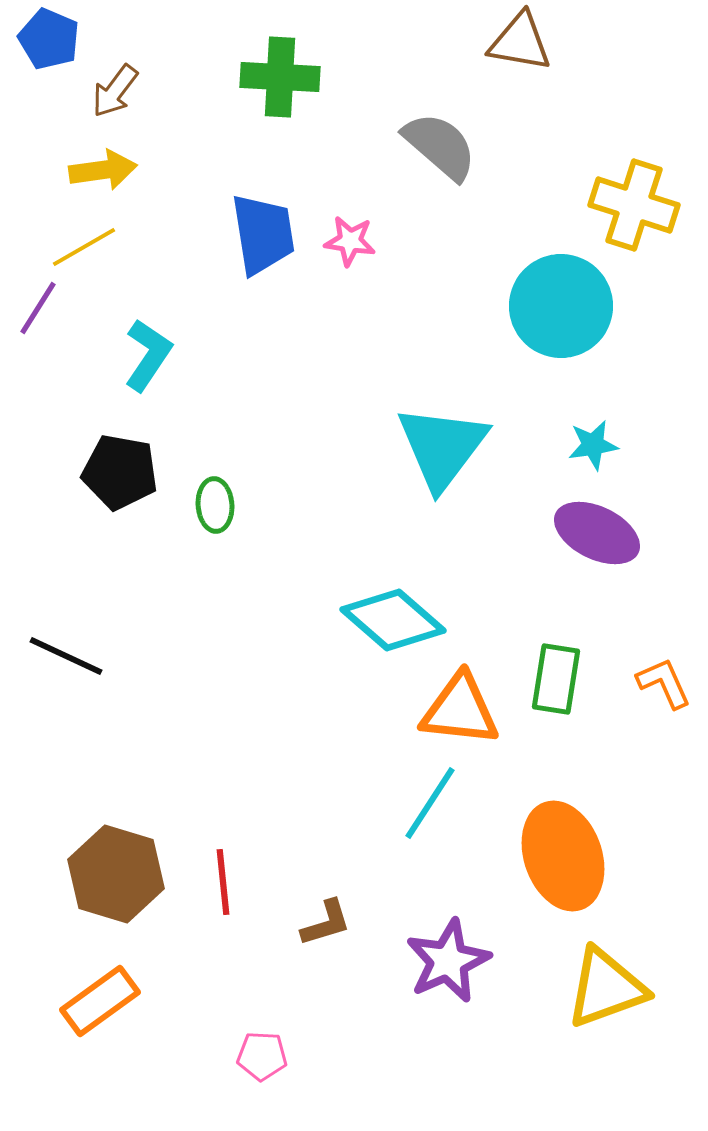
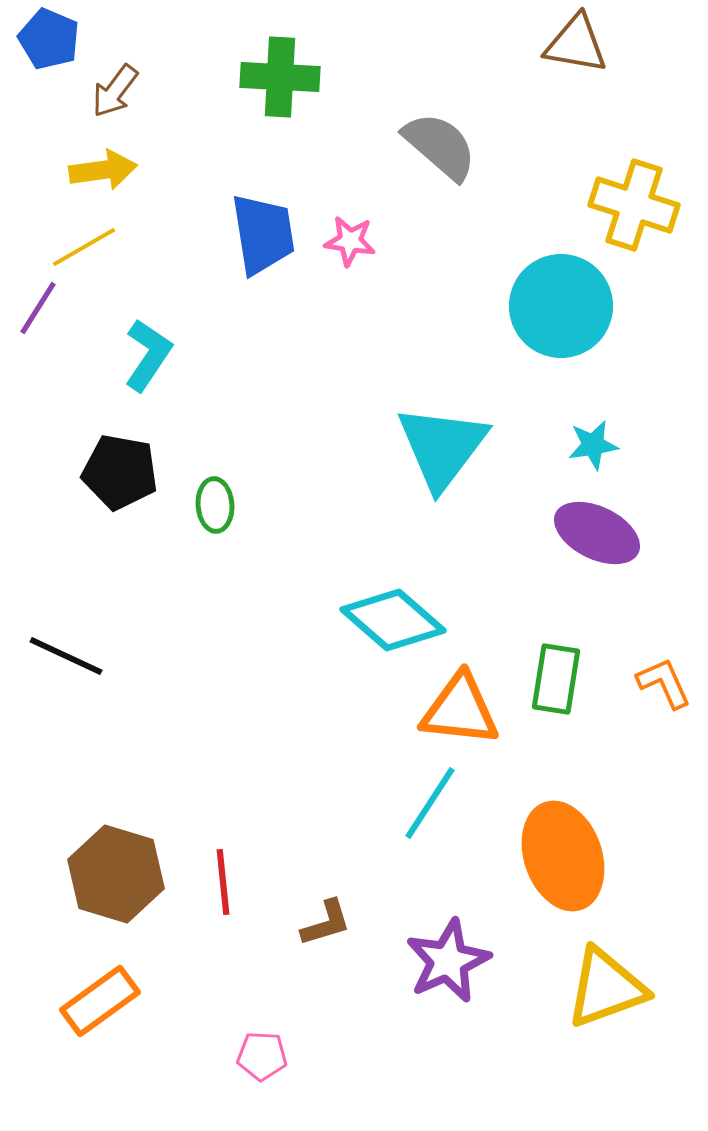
brown triangle: moved 56 px right, 2 px down
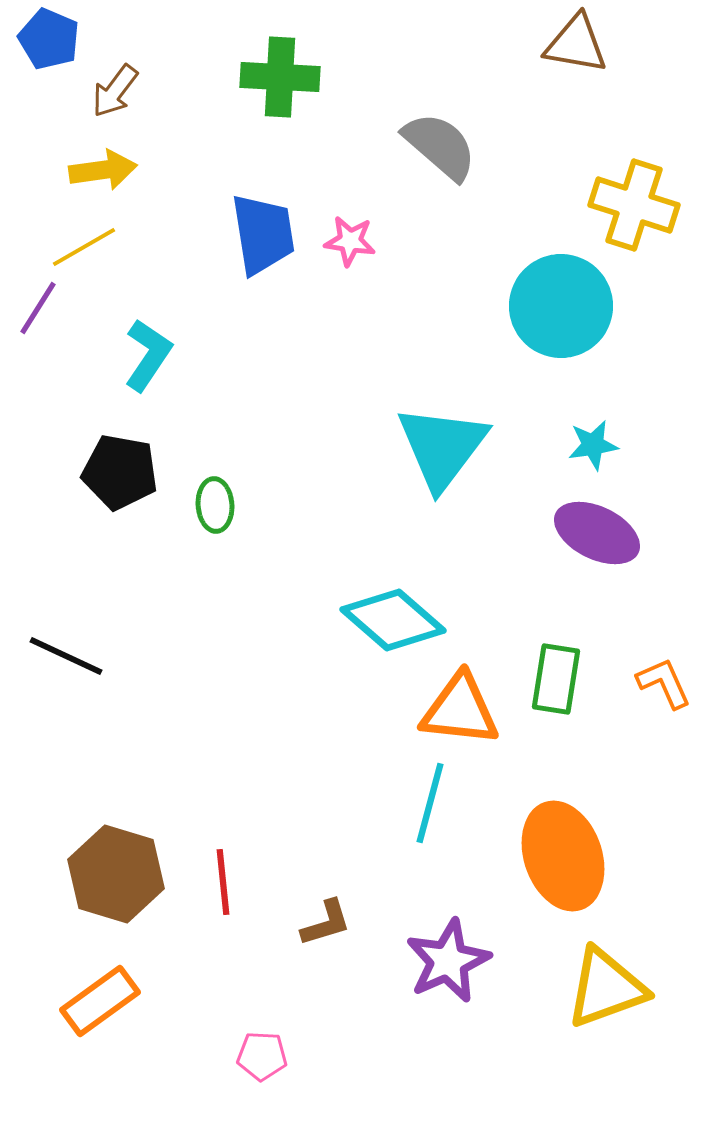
cyan line: rotated 18 degrees counterclockwise
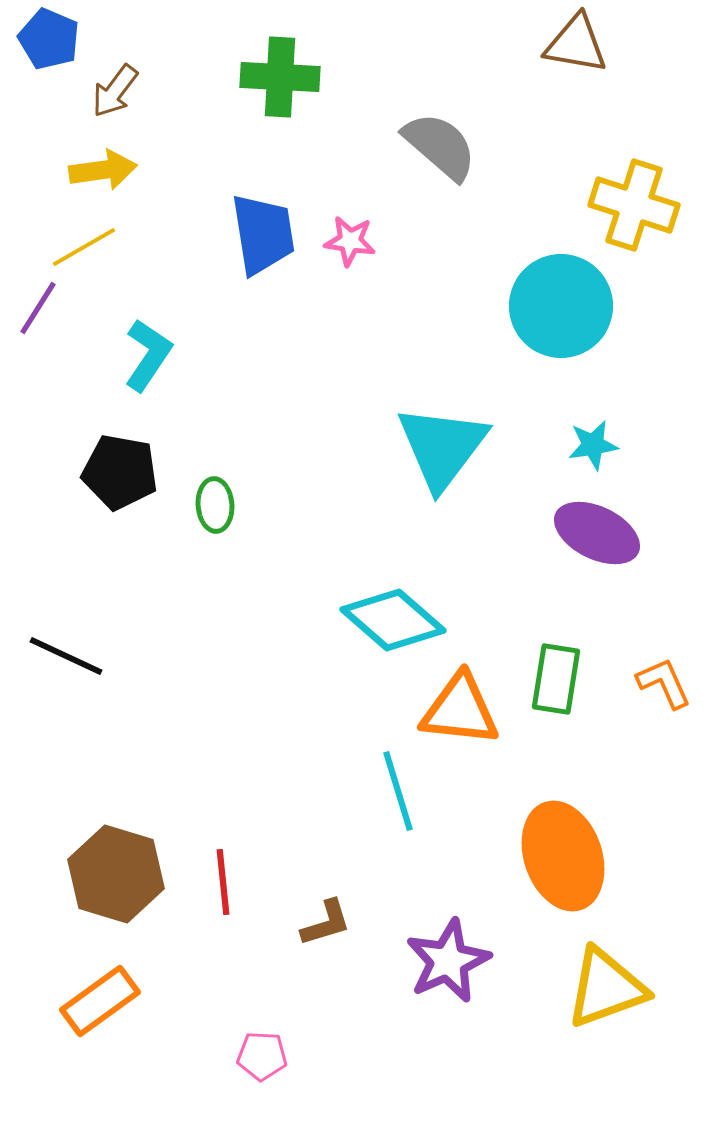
cyan line: moved 32 px left, 12 px up; rotated 32 degrees counterclockwise
